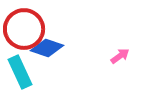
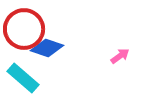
cyan rectangle: moved 3 px right, 6 px down; rotated 24 degrees counterclockwise
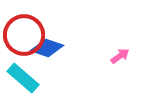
red circle: moved 6 px down
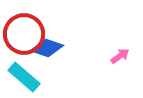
red circle: moved 1 px up
cyan rectangle: moved 1 px right, 1 px up
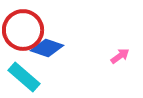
red circle: moved 1 px left, 4 px up
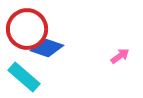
red circle: moved 4 px right, 1 px up
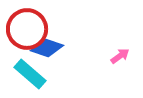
cyan rectangle: moved 6 px right, 3 px up
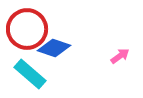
blue diamond: moved 7 px right
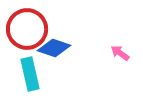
pink arrow: moved 3 px up; rotated 108 degrees counterclockwise
cyan rectangle: rotated 36 degrees clockwise
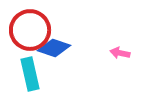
red circle: moved 3 px right, 1 px down
pink arrow: rotated 24 degrees counterclockwise
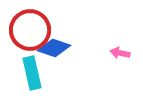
cyan rectangle: moved 2 px right, 1 px up
